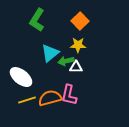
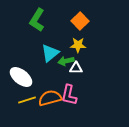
white triangle: moved 1 px down
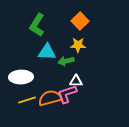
green L-shape: moved 5 px down
cyan triangle: moved 3 px left, 1 px up; rotated 42 degrees clockwise
white triangle: moved 13 px down
white ellipse: rotated 40 degrees counterclockwise
pink L-shape: moved 2 px left, 1 px up; rotated 60 degrees clockwise
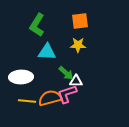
orange square: rotated 36 degrees clockwise
green arrow: moved 12 px down; rotated 126 degrees counterclockwise
yellow line: moved 1 px down; rotated 24 degrees clockwise
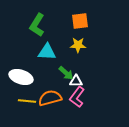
white ellipse: rotated 20 degrees clockwise
pink L-shape: moved 10 px right, 3 px down; rotated 35 degrees counterclockwise
